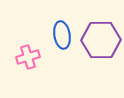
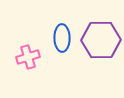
blue ellipse: moved 3 px down; rotated 8 degrees clockwise
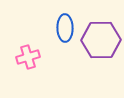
blue ellipse: moved 3 px right, 10 px up
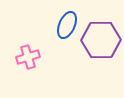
blue ellipse: moved 2 px right, 3 px up; rotated 24 degrees clockwise
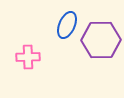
pink cross: rotated 15 degrees clockwise
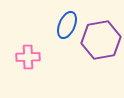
purple hexagon: rotated 9 degrees counterclockwise
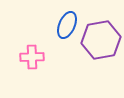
pink cross: moved 4 px right
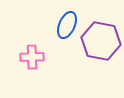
purple hexagon: moved 1 px down; rotated 21 degrees clockwise
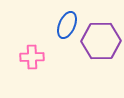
purple hexagon: rotated 12 degrees counterclockwise
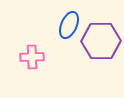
blue ellipse: moved 2 px right
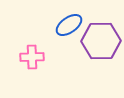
blue ellipse: rotated 32 degrees clockwise
